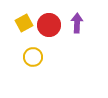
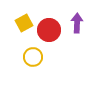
red circle: moved 5 px down
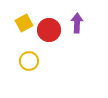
yellow circle: moved 4 px left, 4 px down
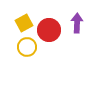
yellow circle: moved 2 px left, 14 px up
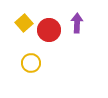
yellow square: rotated 12 degrees counterclockwise
yellow circle: moved 4 px right, 16 px down
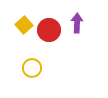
yellow square: moved 2 px down
yellow circle: moved 1 px right, 5 px down
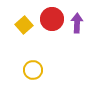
red circle: moved 3 px right, 11 px up
yellow circle: moved 1 px right, 2 px down
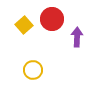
purple arrow: moved 14 px down
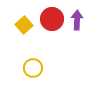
purple arrow: moved 17 px up
yellow circle: moved 2 px up
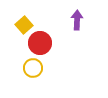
red circle: moved 12 px left, 24 px down
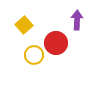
red circle: moved 16 px right
yellow circle: moved 1 px right, 13 px up
